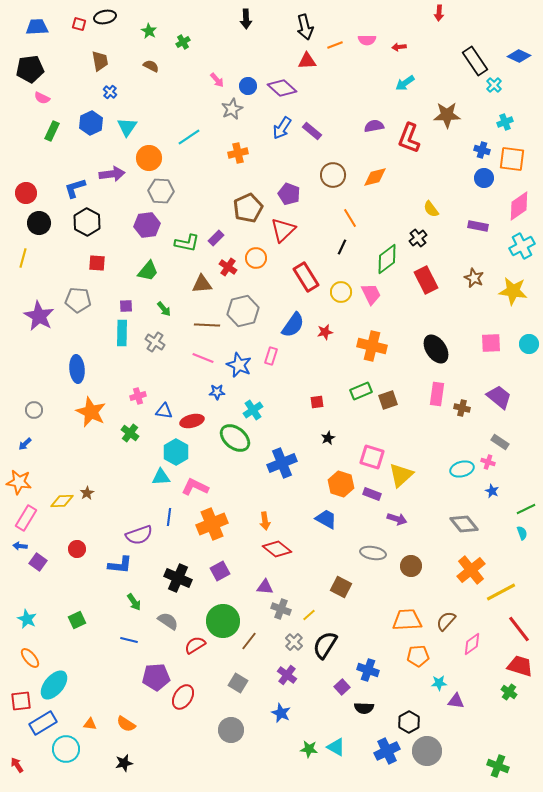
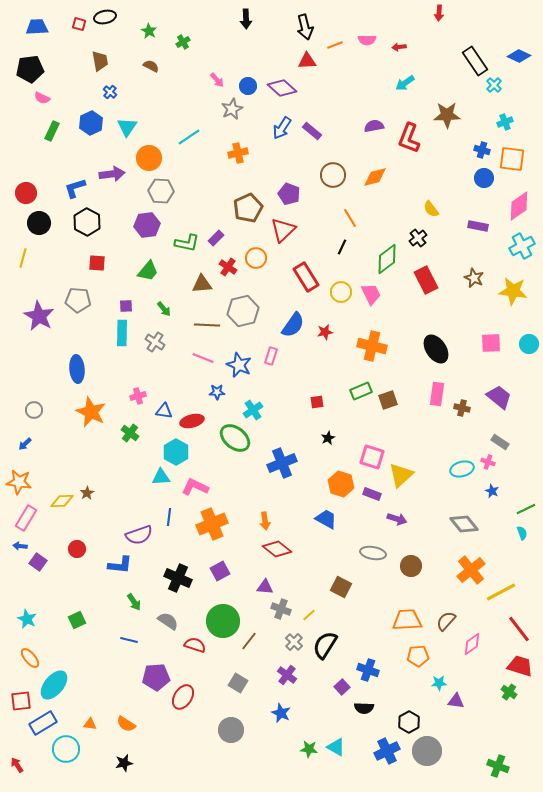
red semicircle at (195, 645): rotated 50 degrees clockwise
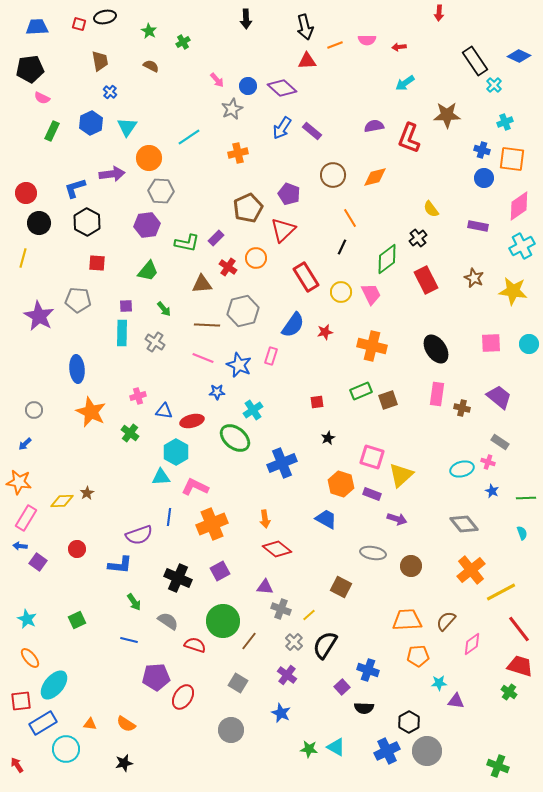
green line at (526, 509): moved 11 px up; rotated 24 degrees clockwise
orange arrow at (265, 521): moved 2 px up
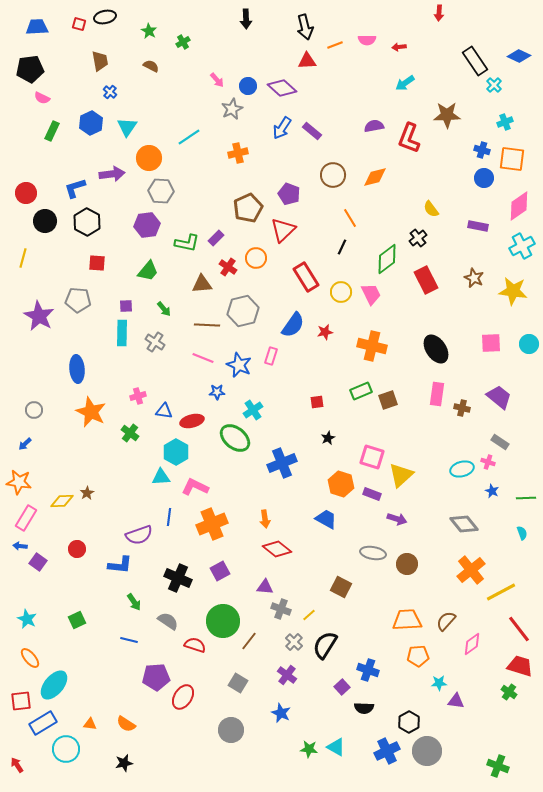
black circle at (39, 223): moved 6 px right, 2 px up
brown circle at (411, 566): moved 4 px left, 2 px up
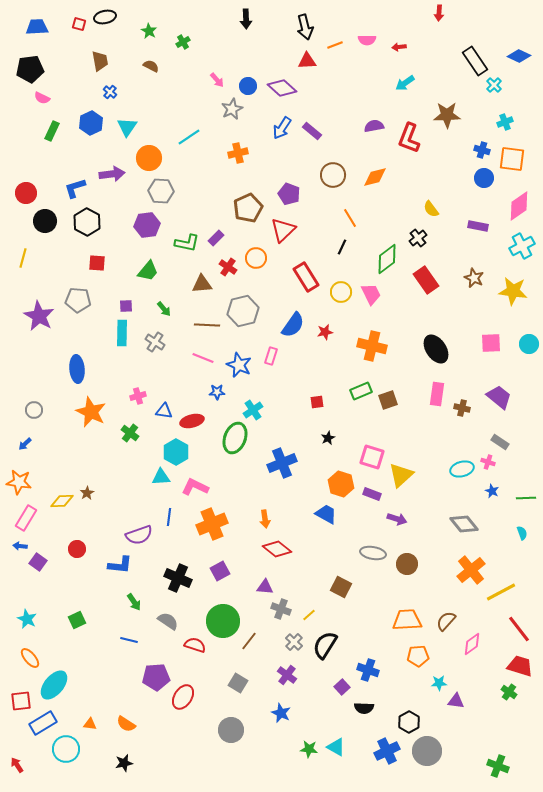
red rectangle at (426, 280): rotated 8 degrees counterclockwise
green ellipse at (235, 438): rotated 72 degrees clockwise
blue trapezoid at (326, 519): moved 5 px up
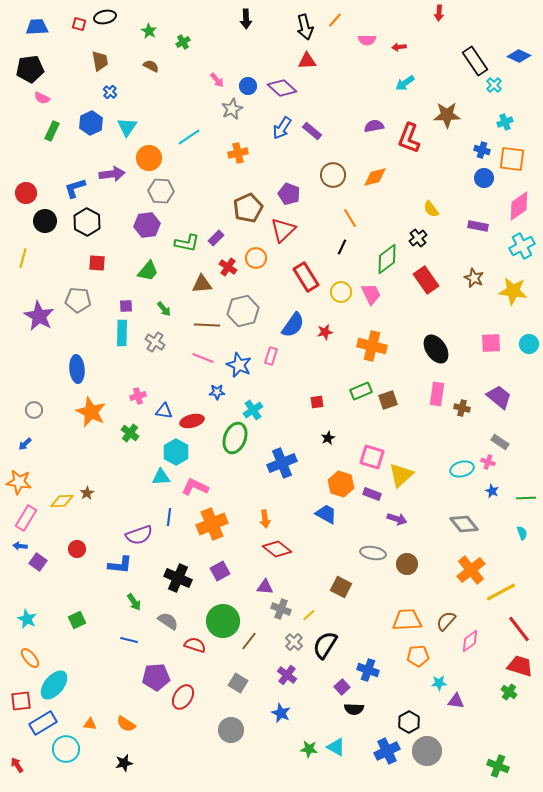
orange line at (335, 45): moved 25 px up; rotated 28 degrees counterclockwise
pink diamond at (472, 644): moved 2 px left, 3 px up
black semicircle at (364, 708): moved 10 px left, 1 px down
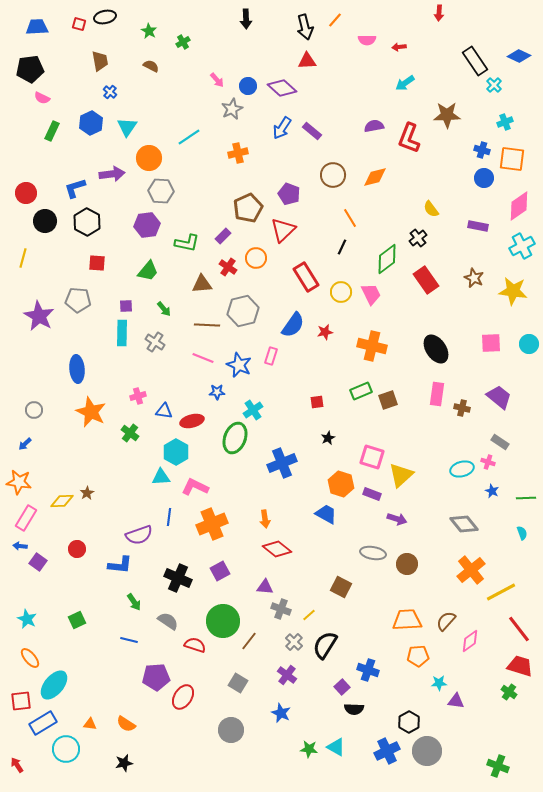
purple rectangle at (216, 238): moved 7 px right, 2 px up
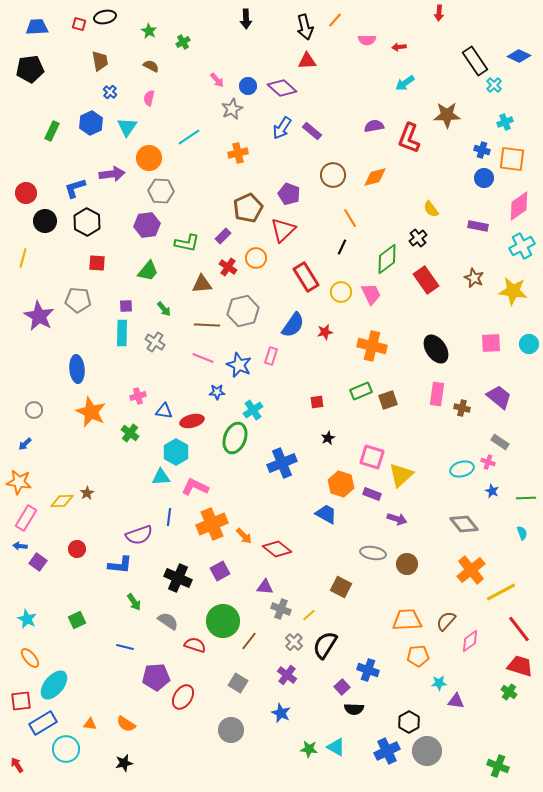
pink semicircle at (42, 98): moved 107 px right; rotated 77 degrees clockwise
orange arrow at (265, 519): moved 21 px left, 17 px down; rotated 36 degrees counterclockwise
blue line at (129, 640): moved 4 px left, 7 px down
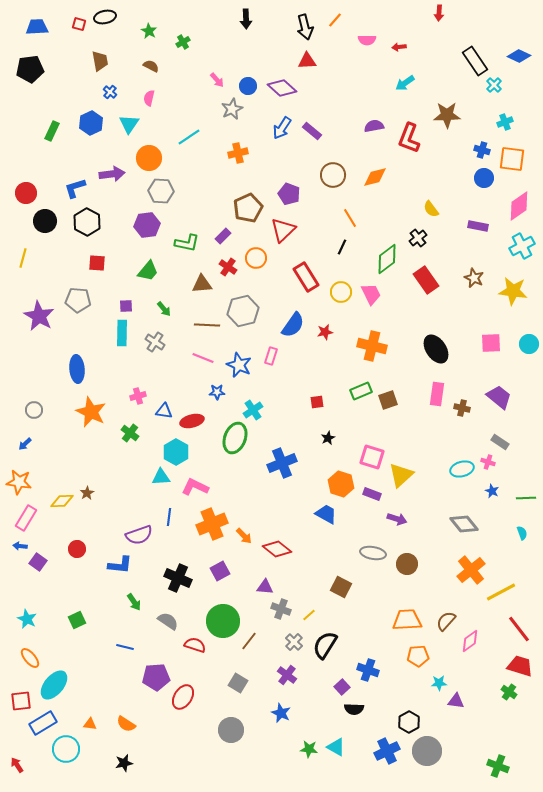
cyan triangle at (127, 127): moved 2 px right, 3 px up
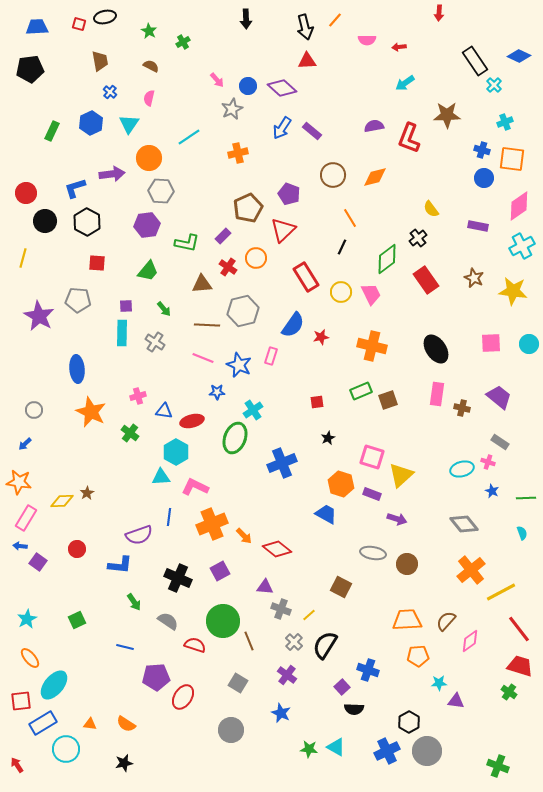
red star at (325, 332): moved 4 px left, 5 px down
cyan star at (27, 619): rotated 18 degrees clockwise
brown line at (249, 641): rotated 60 degrees counterclockwise
